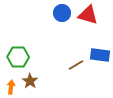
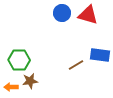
green hexagon: moved 1 px right, 3 px down
brown star: rotated 28 degrees clockwise
orange arrow: rotated 96 degrees counterclockwise
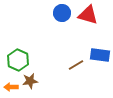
green hexagon: moved 1 px left; rotated 25 degrees clockwise
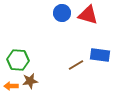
green hexagon: rotated 20 degrees counterclockwise
orange arrow: moved 1 px up
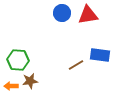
red triangle: rotated 25 degrees counterclockwise
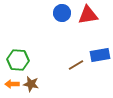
blue rectangle: rotated 18 degrees counterclockwise
brown star: moved 1 px right, 3 px down; rotated 21 degrees clockwise
orange arrow: moved 1 px right, 2 px up
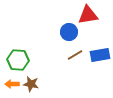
blue circle: moved 7 px right, 19 px down
brown line: moved 1 px left, 10 px up
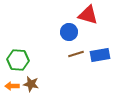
red triangle: rotated 25 degrees clockwise
brown line: moved 1 px right, 1 px up; rotated 14 degrees clockwise
orange arrow: moved 2 px down
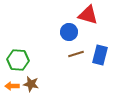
blue rectangle: rotated 66 degrees counterclockwise
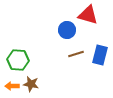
blue circle: moved 2 px left, 2 px up
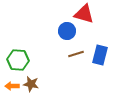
red triangle: moved 4 px left, 1 px up
blue circle: moved 1 px down
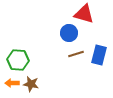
blue circle: moved 2 px right, 2 px down
blue rectangle: moved 1 px left
orange arrow: moved 3 px up
